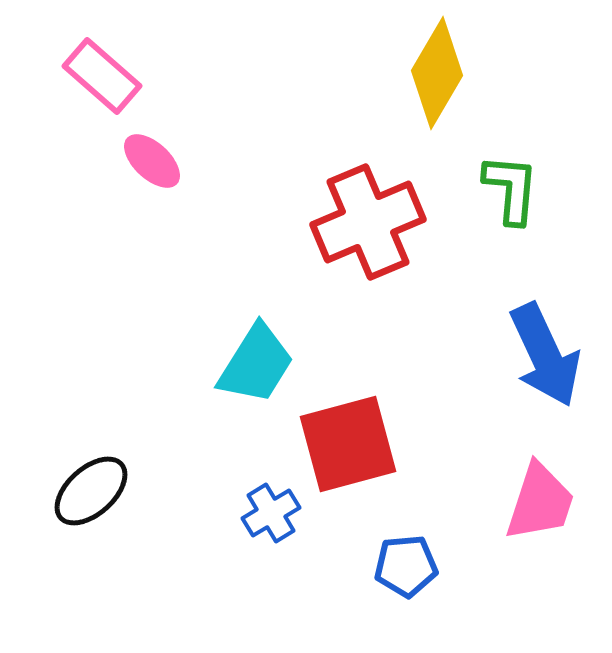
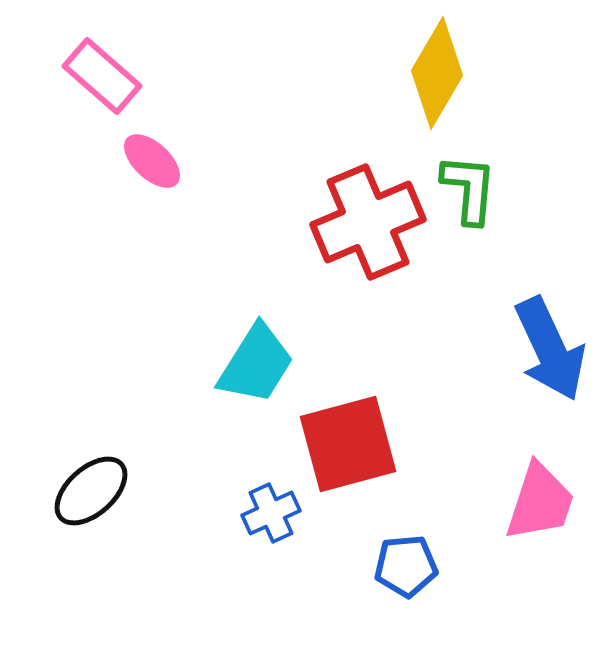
green L-shape: moved 42 px left
blue arrow: moved 5 px right, 6 px up
blue cross: rotated 6 degrees clockwise
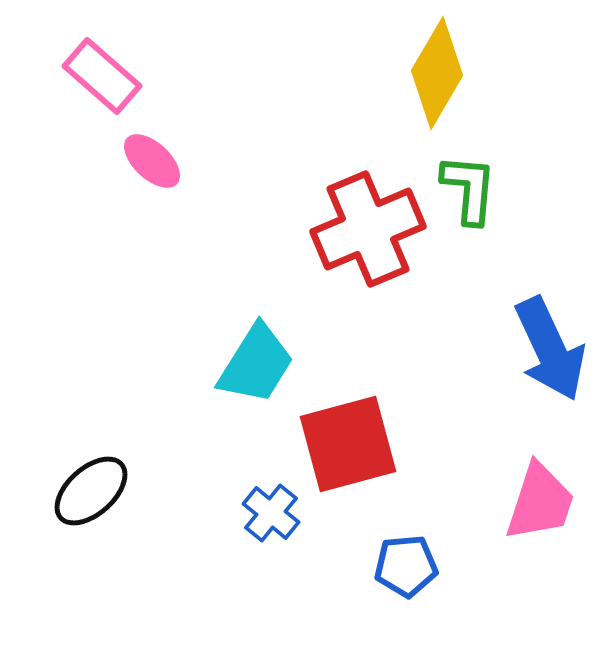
red cross: moved 7 px down
blue cross: rotated 26 degrees counterclockwise
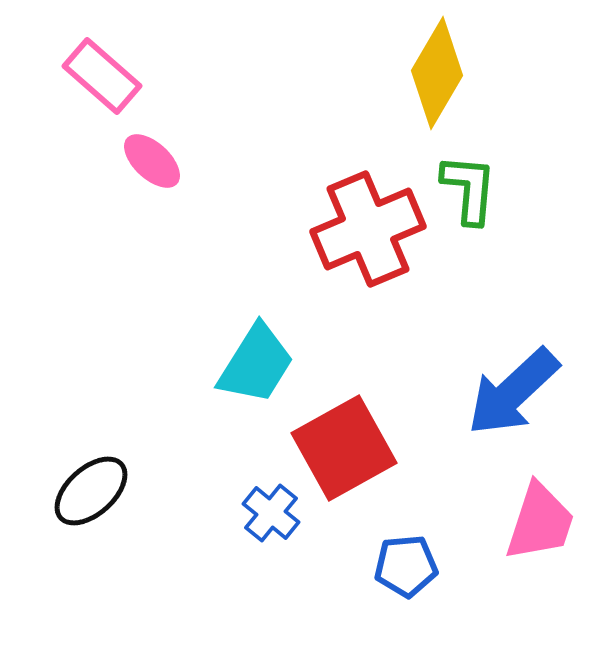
blue arrow: moved 37 px left, 43 px down; rotated 72 degrees clockwise
red square: moved 4 px left, 4 px down; rotated 14 degrees counterclockwise
pink trapezoid: moved 20 px down
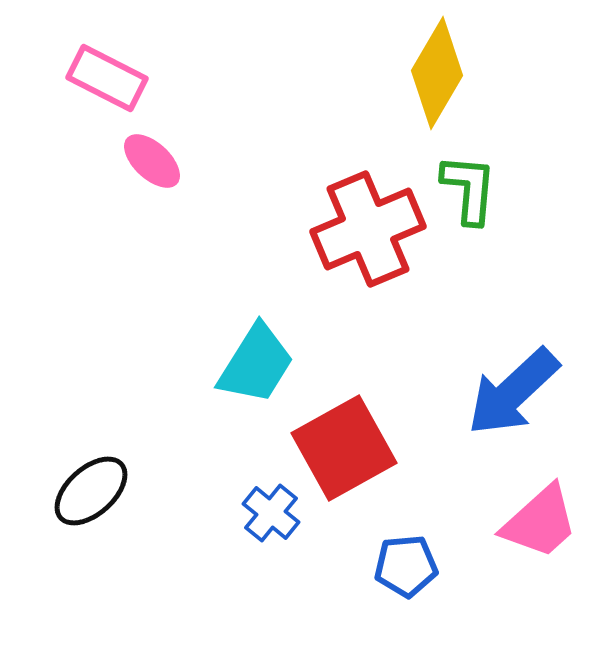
pink rectangle: moved 5 px right, 2 px down; rotated 14 degrees counterclockwise
pink trapezoid: rotated 30 degrees clockwise
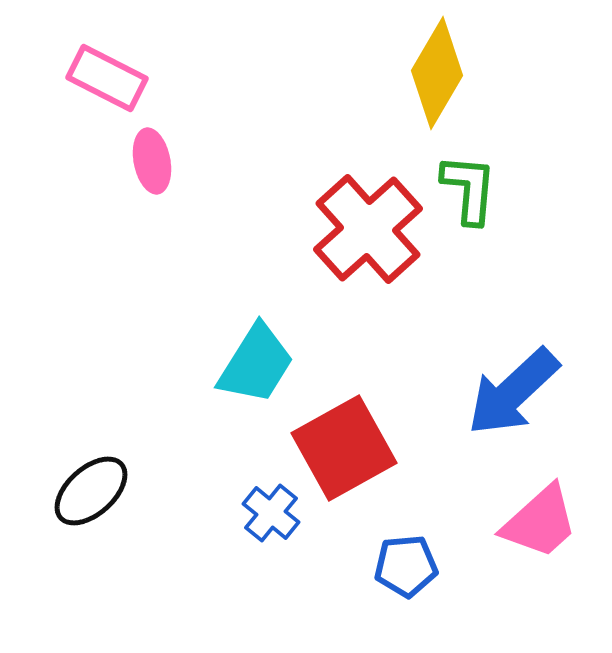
pink ellipse: rotated 36 degrees clockwise
red cross: rotated 19 degrees counterclockwise
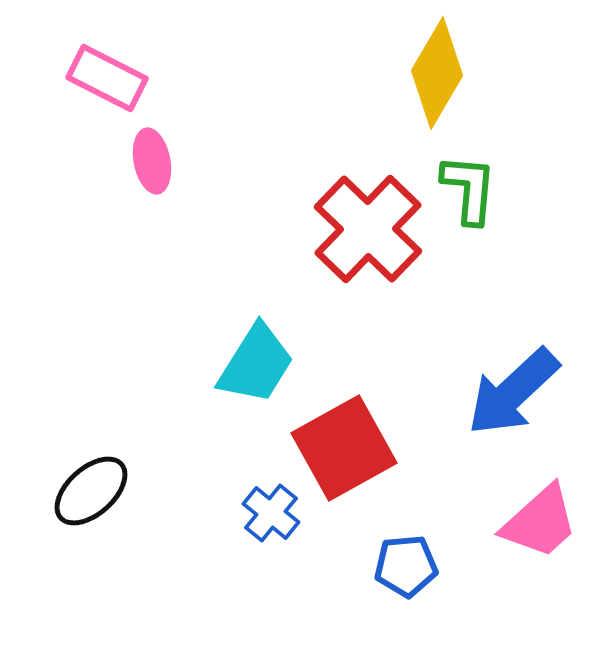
red cross: rotated 4 degrees counterclockwise
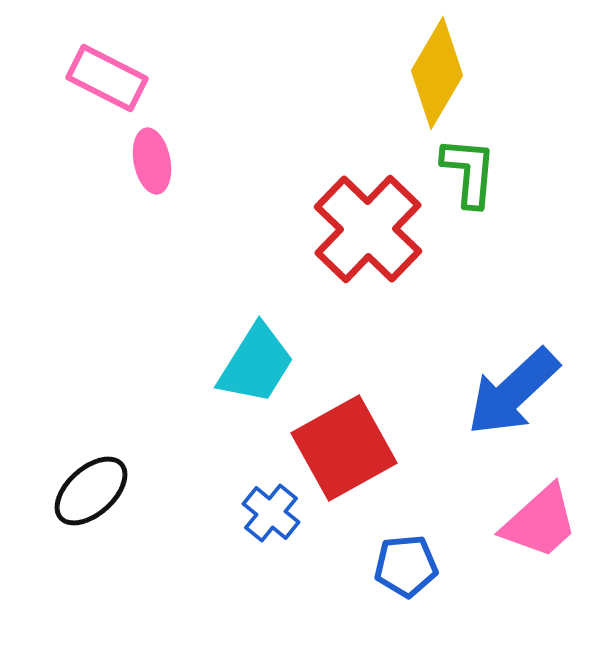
green L-shape: moved 17 px up
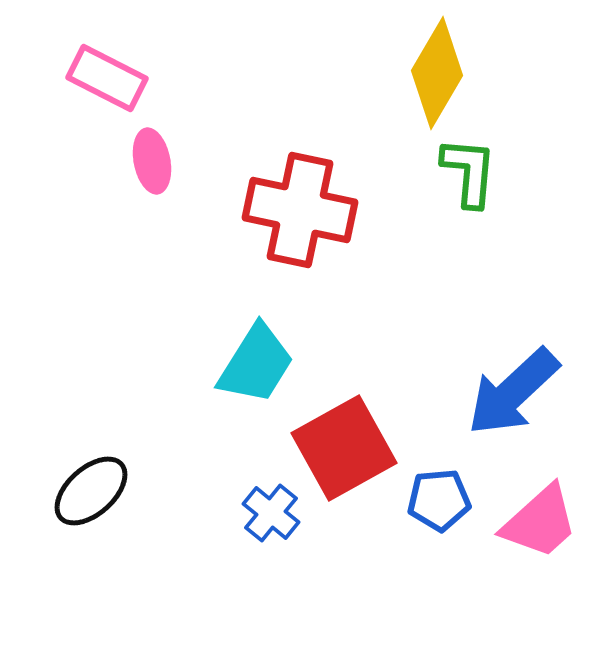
red cross: moved 68 px left, 19 px up; rotated 32 degrees counterclockwise
blue pentagon: moved 33 px right, 66 px up
